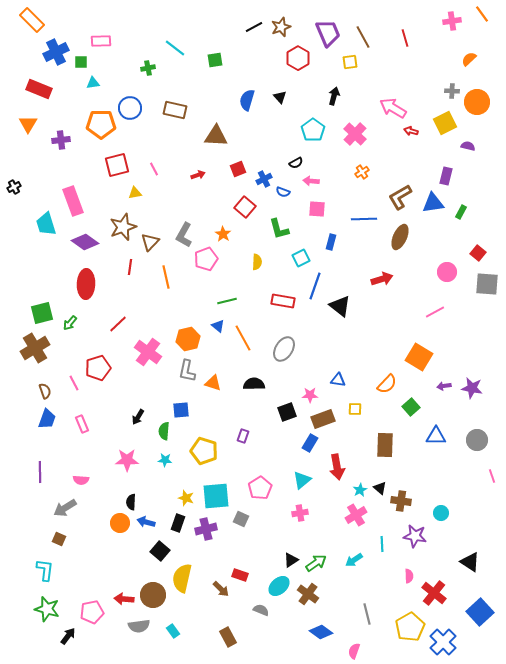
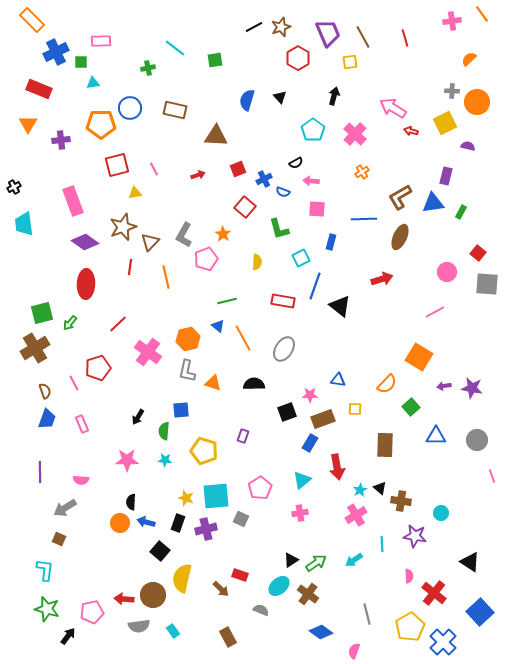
cyan trapezoid at (46, 224): moved 22 px left; rotated 10 degrees clockwise
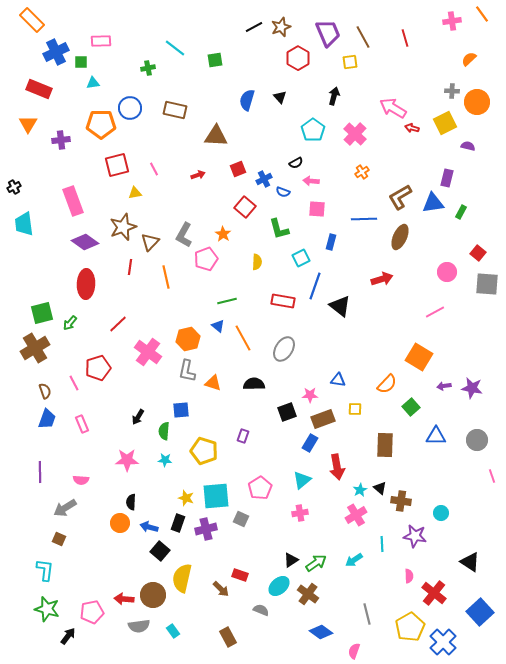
red arrow at (411, 131): moved 1 px right, 3 px up
purple rectangle at (446, 176): moved 1 px right, 2 px down
blue arrow at (146, 522): moved 3 px right, 5 px down
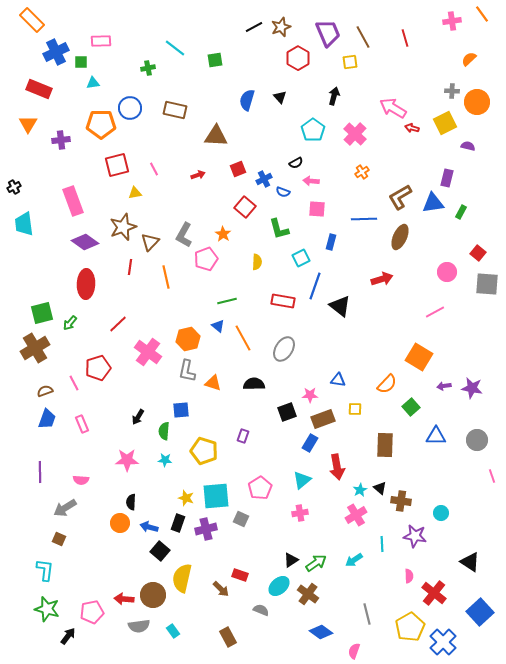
brown semicircle at (45, 391): rotated 91 degrees counterclockwise
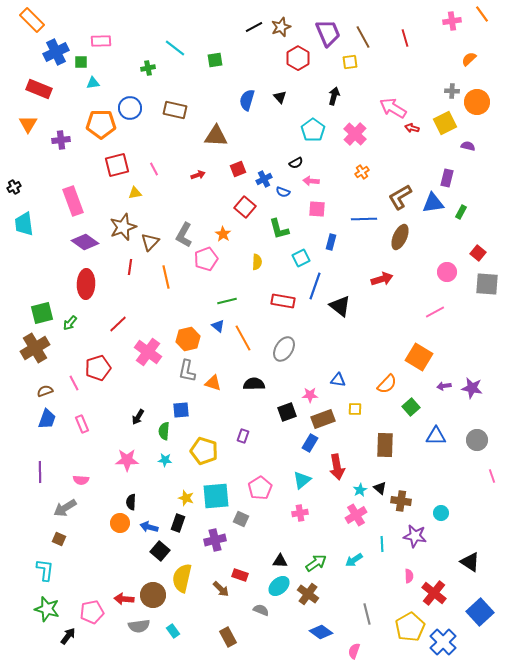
purple cross at (206, 529): moved 9 px right, 11 px down
black triangle at (291, 560): moved 11 px left, 1 px down; rotated 35 degrees clockwise
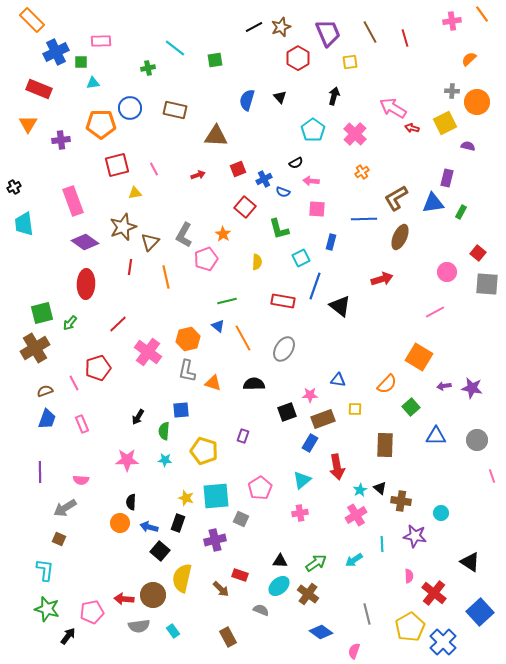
brown line at (363, 37): moved 7 px right, 5 px up
brown L-shape at (400, 197): moved 4 px left, 1 px down
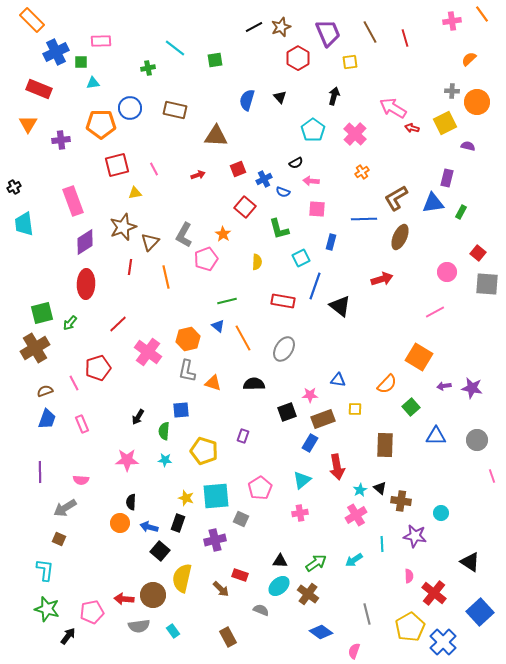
purple diamond at (85, 242): rotated 68 degrees counterclockwise
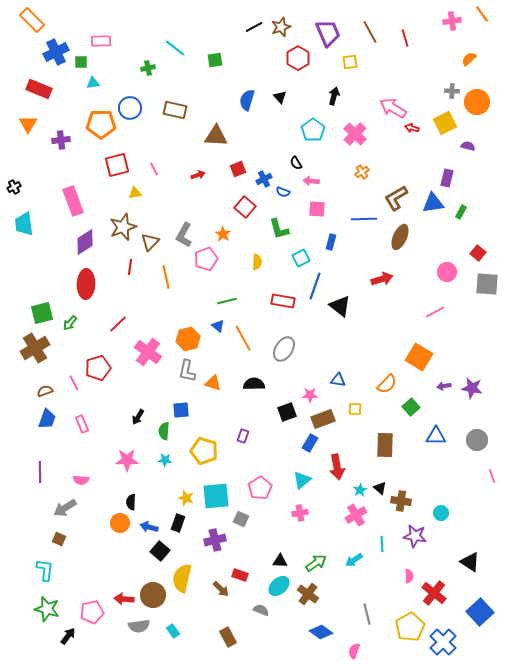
black semicircle at (296, 163): rotated 88 degrees clockwise
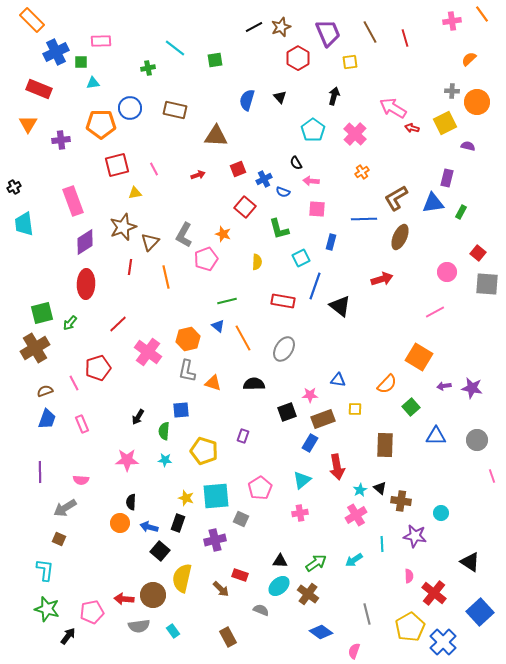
orange star at (223, 234): rotated 14 degrees counterclockwise
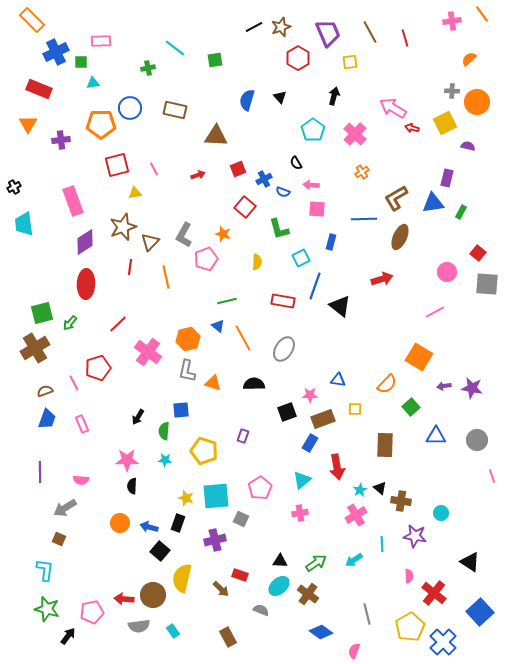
pink arrow at (311, 181): moved 4 px down
black semicircle at (131, 502): moved 1 px right, 16 px up
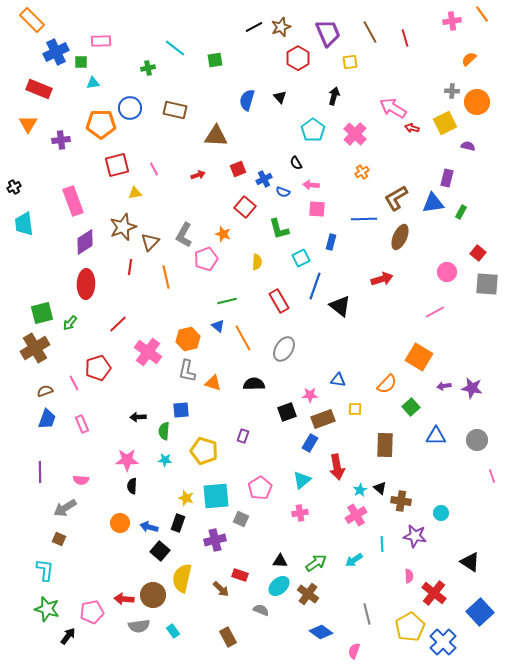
red rectangle at (283, 301): moved 4 px left; rotated 50 degrees clockwise
black arrow at (138, 417): rotated 56 degrees clockwise
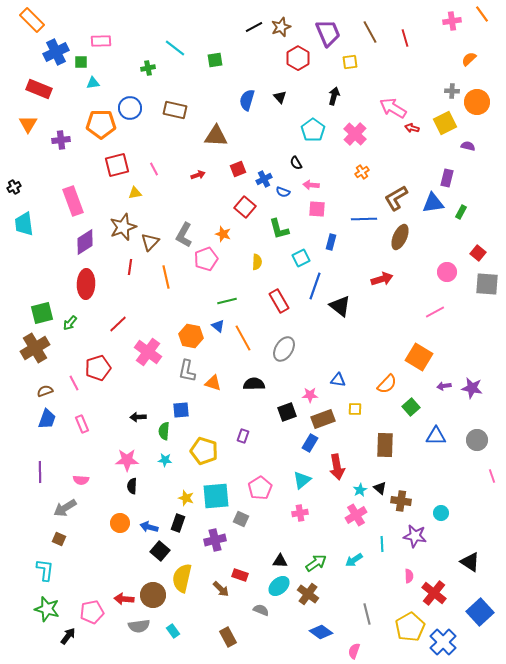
orange hexagon at (188, 339): moved 3 px right, 3 px up; rotated 25 degrees clockwise
